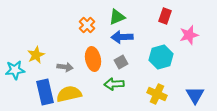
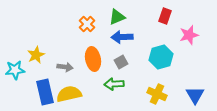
orange cross: moved 1 px up
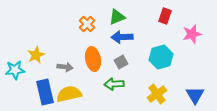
pink star: moved 3 px right, 1 px up
yellow cross: rotated 30 degrees clockwise
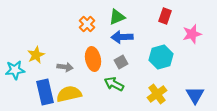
green arrow: rotated 30 degrees clockwise
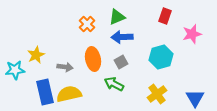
blue triangle: moved 3 px down
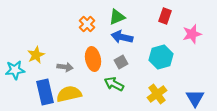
blue arrow: rotated 15 degrees clockwise
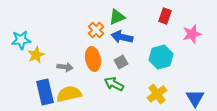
orange cross: moved 9 px right, 6 px down
cyan star: moved 6 px right, 30 px up
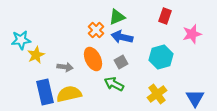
orange ellipse: rotated 15 degrees counterclockwise
